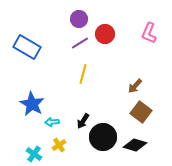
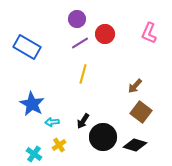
purple circle: moved 2 px left
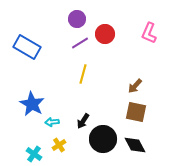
brown square: moved 5 px left; rotated 25 degrees counterclockwise
black circle: moved 2 px down
black diamond: rotated 45 degrees clockwise
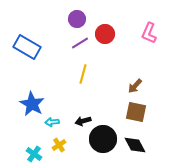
black arrow: rotated 42 degrees clockwise
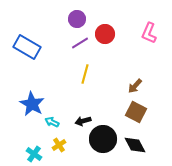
yellow line: moved 2 px right
brown square: rotated 15 degrees clockwise
cyan arrow: rotated 32 degrees clockwise
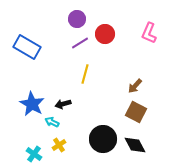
black arrow: moved 20 px left, 17 px up
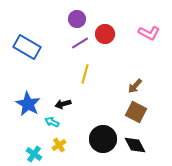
pink L-shape: rotated 85 degrees counterclockwise
blue star: moved 4 px left
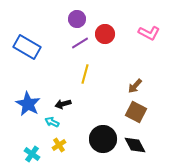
cyan cross: moved 2 px left
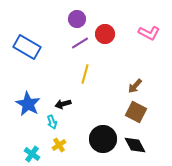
cyan arrow: rotated 136 degrees counterclockwise
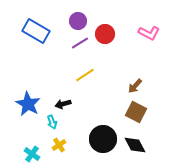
purple circle: moved 1 px right, 2 px down
blue rectangle: moved 9 px right, 16 px up
yellow line: moved 1 px down; rotated 42 degrees clockwise
